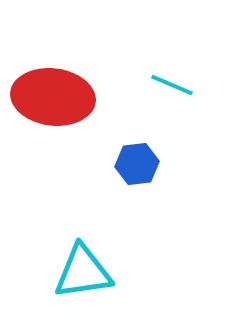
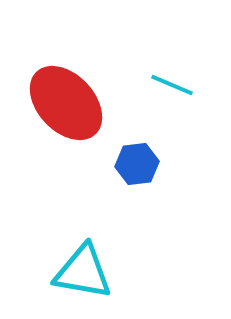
red ellipse: moved 13 px right, 6 px down; rotated 40 degrees clockwise
cyan triangle: rotated 18 degrees clockwise
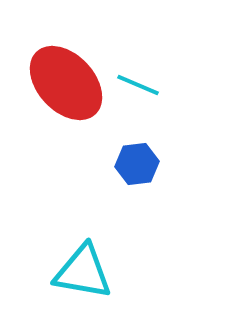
cyan line: moved 34 px left
red ellipse: moved 20 px up
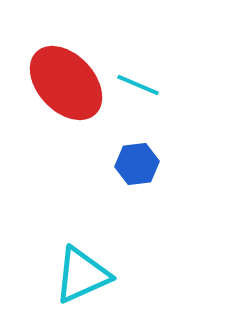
cyan triangle: moved 1 px left, 3 px down; rotated 34 degrees counterclockwise
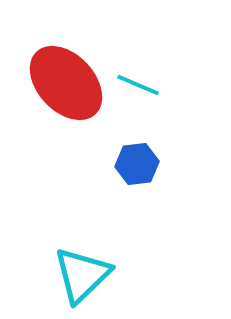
cyan triangle: rotated 20 degrees counterclockwise
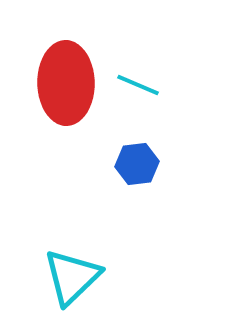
red ellipse: rotated 42 degrees clockwise
cyan triangle: moved 10 px left, 2 px down
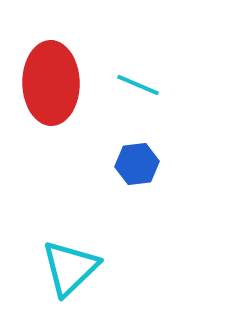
red ellipse: moved 15 px left
cyan triangle: moved 2 px left, 9 px up
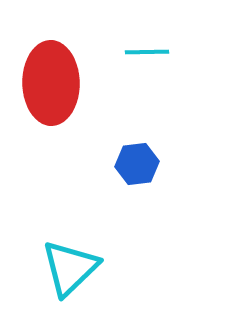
cyan line: moved 9 px right, 33 px up; rotated 24 degrees counterclockwise
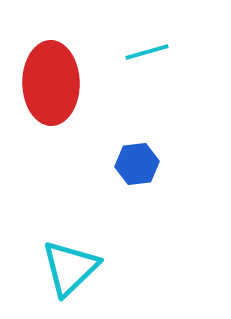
cyan line: rotated 15 degrees counterclockwise
